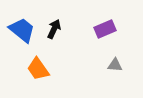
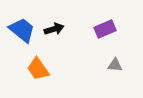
black arrow: rotated 48 degrees clockwise
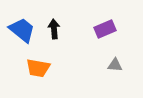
black arrow: rotated 78 degrees counterclockwise
orange trapezoid: moved 1 px up; rotated 45 degrees counterclockwise
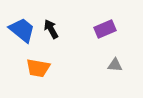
black arrow: moved 3 px left; rotated 24 degrees counterclockwise
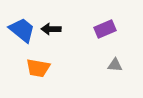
black arrow: rotated 60 degrees counterclockwise
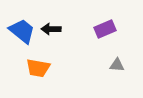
blue trapezoid: moved 1 px down
gray triangle: moved 2 px right
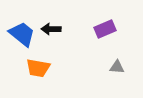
blue trapezoid: moved 3 px down
gray triangle: moved 2 px down
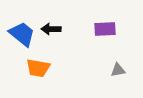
purple rectangle: rotated 20 degrees clockwise
gray triangle: moved 1 px right, 3 px down; rotated 14 degrees counterclockwise
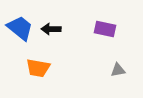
purple rectangle: rotated 15 degrees clockwise
blue trapezoid: moved 2 px left, 6 px up
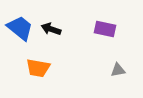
black arrow: rotated 18 degrees clockwise
